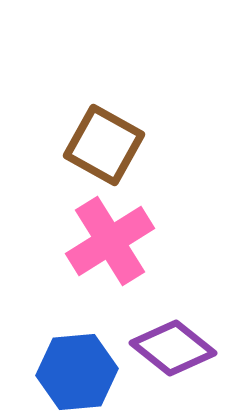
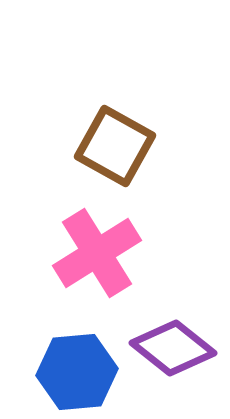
brown square: moved 11 px right, 1 px down
pink cross: moved 13 px left, 12 px down
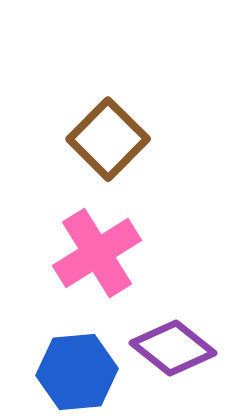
brown square: moved 7 px left, 7 px up; rotated 16 degrees clockwise
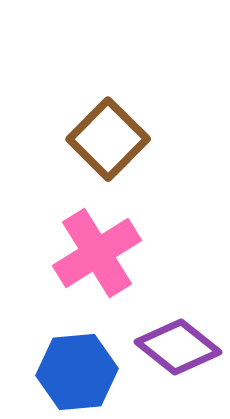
purple diamond: moved 5 px right, 1 px up
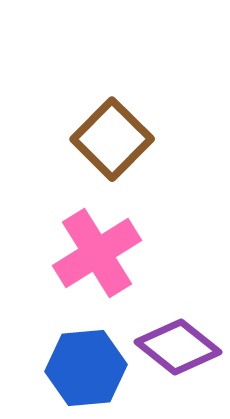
brown square: moved 4 px right
blue hexagon: moved 9 px right, 4 px up
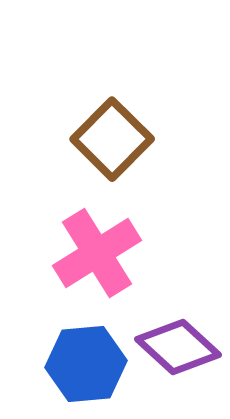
purple diamond: rotated 4 degrees clockwise
blue hexagon: moved 4 px up
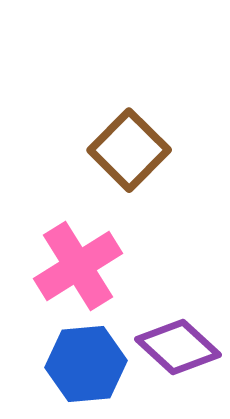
brown square: moved 17 px right, 11 px down
pink cross: moved 19 px left, 13 px down
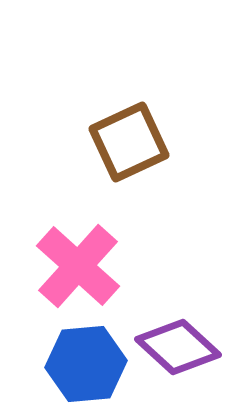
brown square: moved 8 px up; rotated 20 degrees clockwise
pink cross: rotated 16 degrees counterclockwise
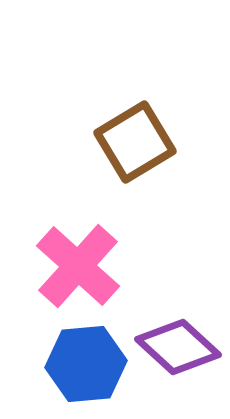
brown square: moved 6 px right; rotated 6 degrees counterclockwise
